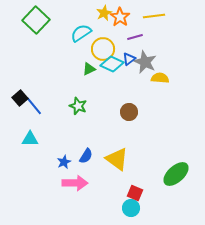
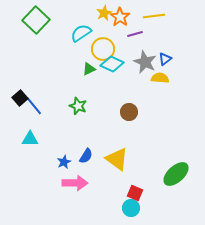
purple line: moved 3 px up
blue triangle: moved 36 px right
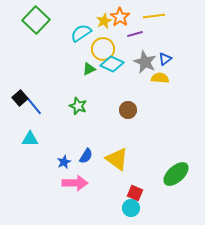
yellow star: moved 8 px down
brown circle: moved 1 px left, 2 px up
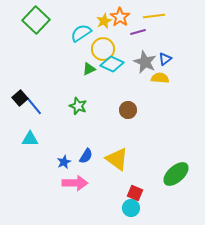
purple line: moved 3 px right, 2 px up
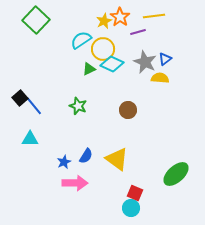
cyan semicircle: moved 7 px down
